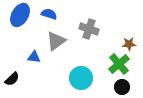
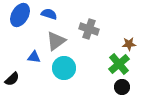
cyan circle: moved 17 px left, 10 px up
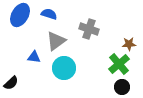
black semicircle: moved 1 px left, 4 px down
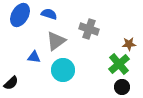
cyan circle: moved 1 px left, 2 px down
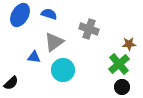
gray triangle: moved 2 px left, 1 px down
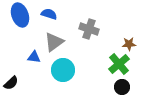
blue ellipse: rotated 50 degrees counterclockwise
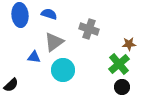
blue ellipse: rotated 15 degrees clockwise
black semicircle: moved 2 px down
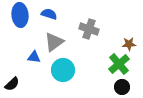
black semicircle: moved 1 px right, 1 px up
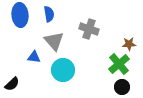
blue semicircle: rotated 63 degrees clockwise
gray triangle: moved 1 px up; rotated 35 degrees counterclockwise
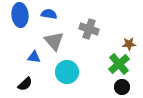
blue semicircle: rotated 70 degrees counterclockwise
cyan circle: moved 4 px right, 2 px down
black semicircle: moved 13 px right
